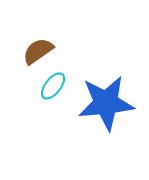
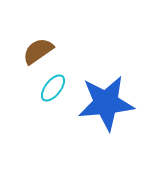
cyan ellipse: moved 2 px down
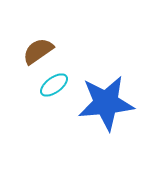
cyan ellipse: moved 1 px right, 3 px up; rotated 16 degrees clockwise
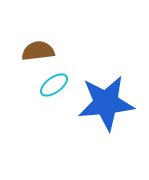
brown semicircle: rotated 28 degrees clockwise
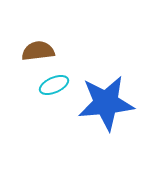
cyan ellipse: rotated 12 degrees clockwise
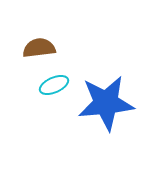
brown semicircle: moved 1 px right, 3 px up
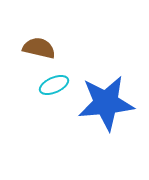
brown semicircle: rotated 20 degrees clockwise
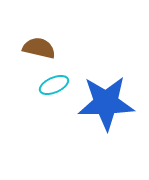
blue star: rotated 4 degrees clockwise
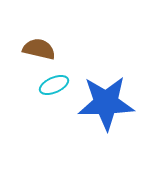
brown semicircle: moved 1 px down
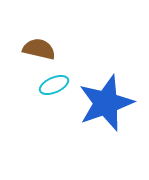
blue star: rotated 18 degrees counterclockwise
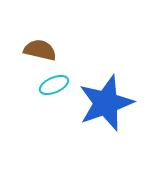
brown semicircle: moved 1 px right, 1 px down
